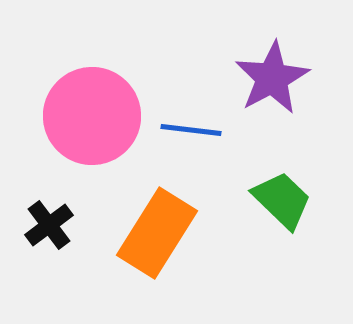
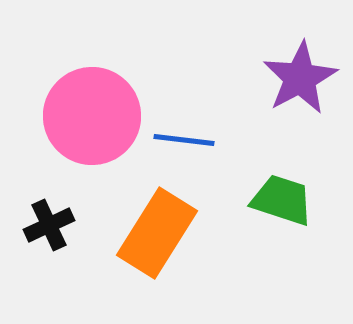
purple star: moved 28 px right
blue line: moved 7 px left, 10 px down
green trapezoid: rotated 26 degrees counterclockwise
black cross: rotated 12 degrees clockwise
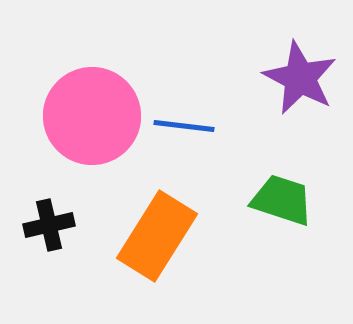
purple star: rotated 16 degrees counterclockwise
blue line: moved 14 px up
black cross: rotated 12 degrees clockwise
orange rectangle: moved 3 px down
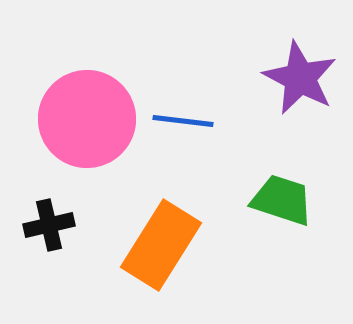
pink circle: moved 5 px left, 3 px down
blue line: moved 1 px left, 5 px up
orange rectangle: moved 4 px right, 9 px down
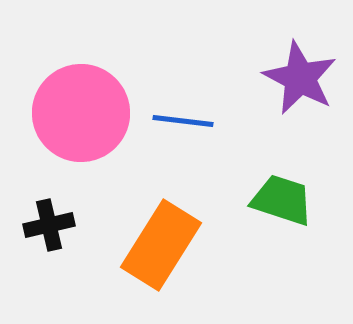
pink circle: moved 6 px left, 6 px up
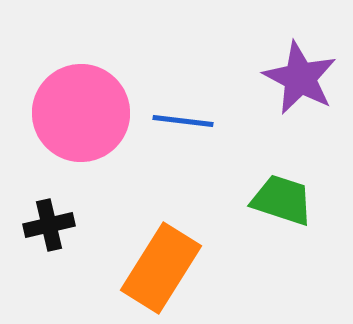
orange rectangle: moved 23 px down
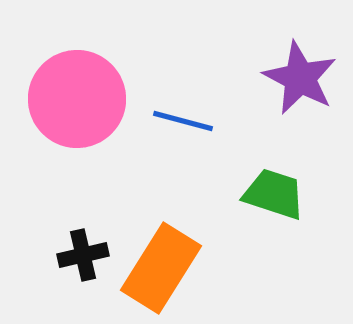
pink circle: moved 4 px left, 14 px up
blue line: rotated 8 degrees clockwise
green trapezoid: moved 8 px left, 6 px up
black cross: moved 34 px right, 30 px down
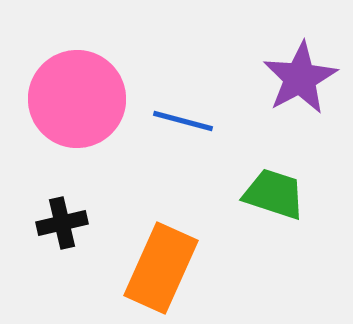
purple star: rotated 16 degrees clockwise
black cross: moved 21 px left, 32 px up
orange rectangle: rotated 8 degrees counterclockwise
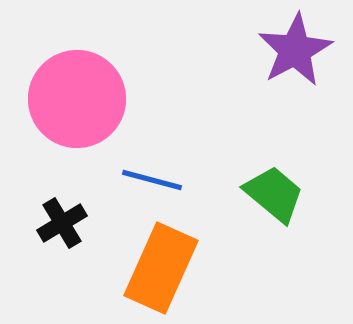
purple star: moved 5 px left, 28 px up
blue line: moved 31 px left, 59 px down
green trapezoid: rotated 22 degrees clockwise
black cross: rotated 18 degrees counterclockwise
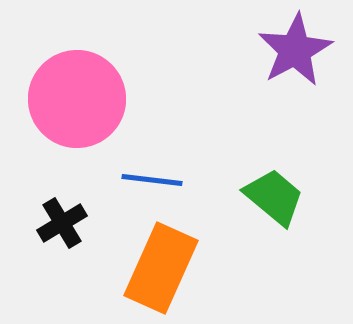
blue line: rotated 8 degrees counterclockwise
green trapezoid: moved 3 px down
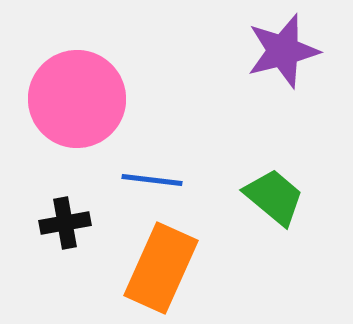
purple star: moved 12 px left, 1 px down; rotated 14 degrees clockwise
black cross: moved 3 px right; rotated 21 degrees clockwise
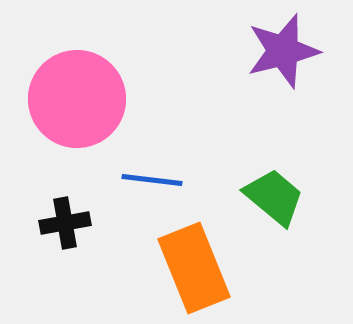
orange rectangle: moved 33 px right; rotated 46 degrees counterclockwise
